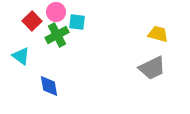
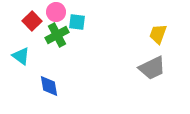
yellow trapezoid: rotated 85 degrees counterclockwise
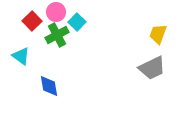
cyan square: rotated 36 degrees clockwise
